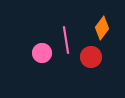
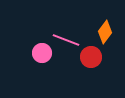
orange diamond: moved 3 px right, 4 px down
pink line: rotated 60 degrees counterclockwise
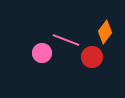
red circle: moved 1 px right
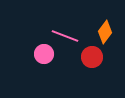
pink line: moved 1 px left, 4 px up
pink circle: moved 2 px right, 1 px down
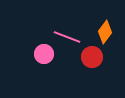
pink line: moved 2 px right, 1 px down
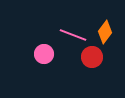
pink line: moved 6 px right, 2 px up
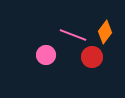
pink circle: moved 2 px right, 1 px down
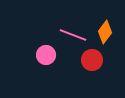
red circle: moved 3 px down
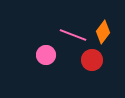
orange diamond: moved 2 px left
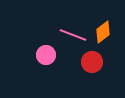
orange diamond: rotated 15 degrees clockwise
red circle: moved 2 px down
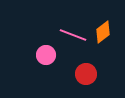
red circle: moved 6 px left, 12 px down
